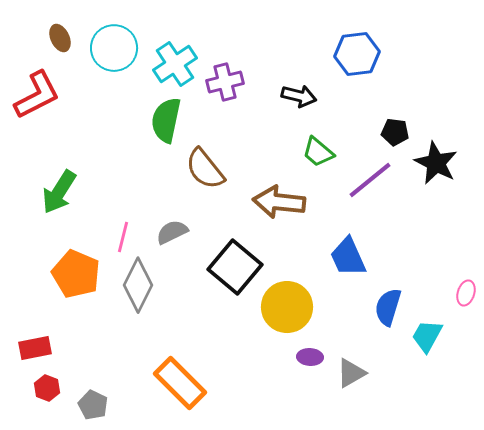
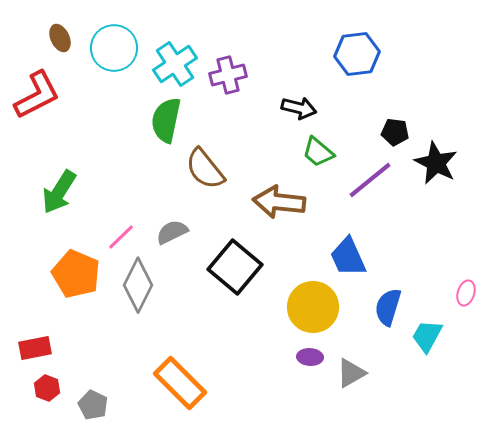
purple cross: moved 3 px right, 7 px up
black arrow: moved 12 px down
pink line: moved 2 px left; rotated 32 degrees clockwise
yellow circle: moved 26 px right
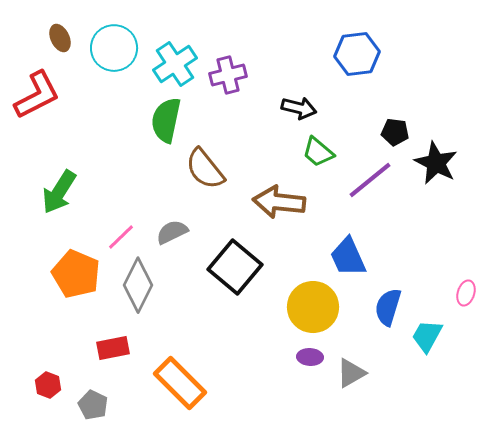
red rectangle: moved 78 px right
red hexagon: moved 1 px right, 3 px up
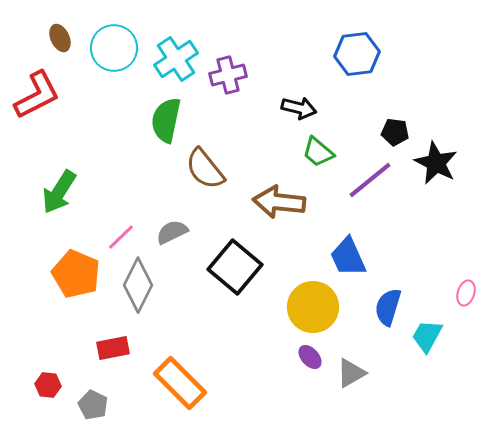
cyan cross: moved 1 px right, 5 px up
purple ellipse: rotated 45 degrees clockwise
red hexagon: rotated 15 degrees counterclockwise
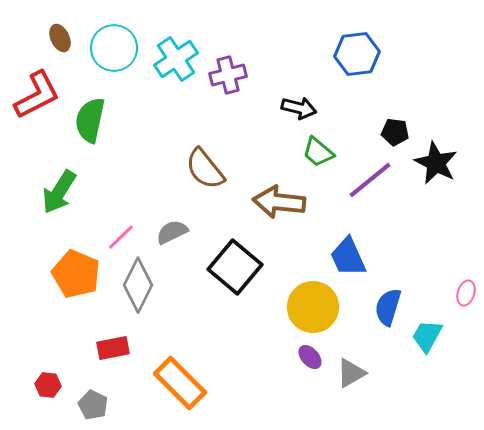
green semicircle: moved 76 px left
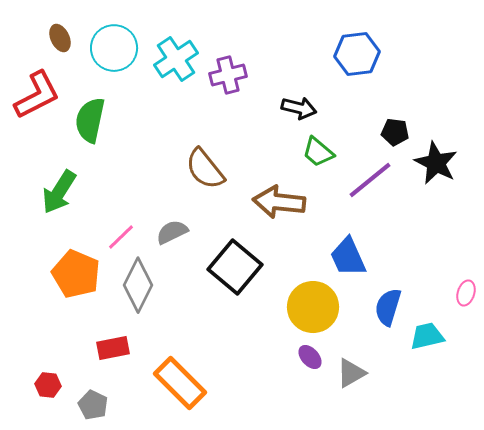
cyan trapezoid: rotated 48 degrees clockwise
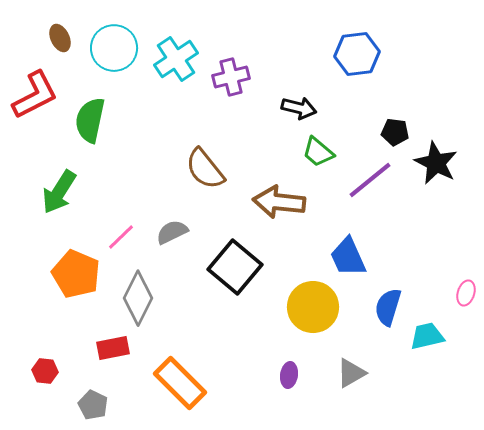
purple cross: moved 3 px right, 2 px down
red L-shape: moved 2 px left
gray diamond: moved 13 px down
purple ellipse: moved 21 px left, 18 px down; rotated 50 degrees clockwise
red hexagon: moved 3 px left, 14 px up
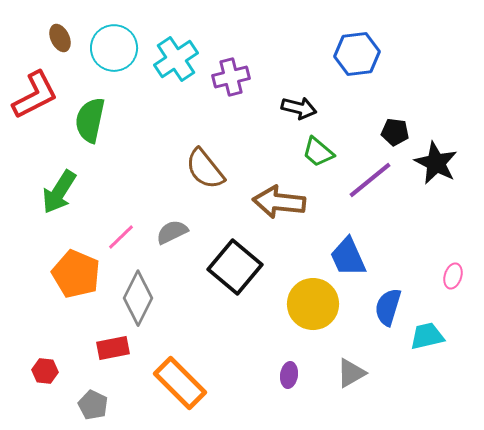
pink ellipse: moved 13 px left, 17 px up
yellow circle: moved 3 px up
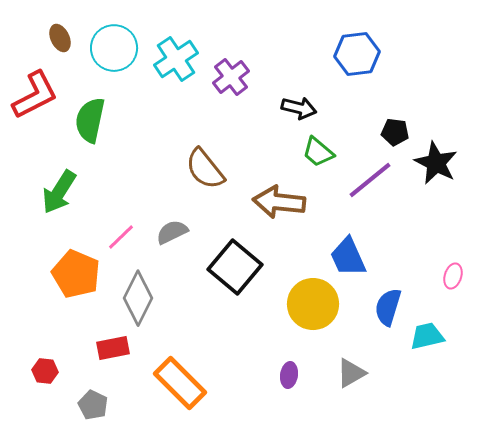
purple cross: rotated 24 degrees counterclockwise
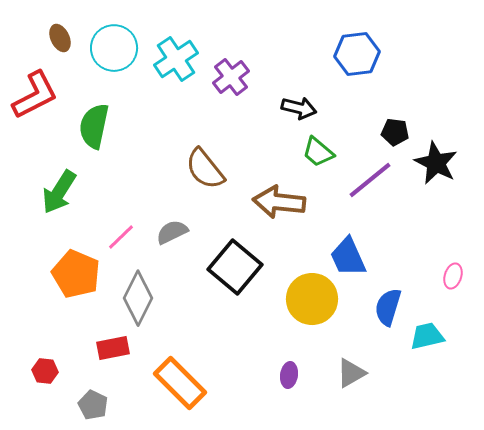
green semicircle: moved 4 px right, 6 px down
yellow circle: moved 1 px left, 5 px up
